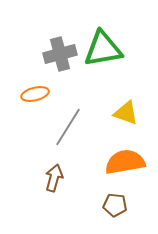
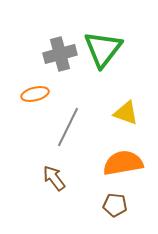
green triangle: rotated 42 degrees counterclockwise
gray line: rotated 6 degrees counterclockwise
orange semicircle: moved 2 px left, 1 px down
brown arrow: rotated 52 degrees counterclockwise
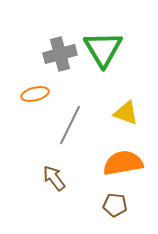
green triangle: rotated 9 degrees counterclockwise
gray line: moved 2 px right, 2 px up
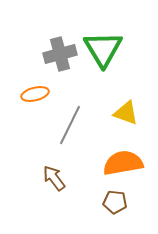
brown pentagon: moved 3 px up
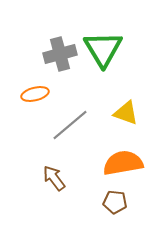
gray line: rotated 24 degrees clockwise
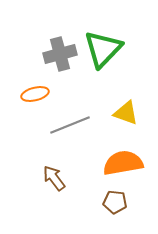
green triangle: rotated 15 degrees clockwise
gray line: rotated 18 degrees clockwise
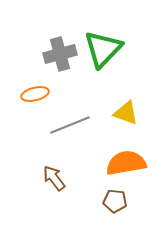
orange semicircle: moved 3 px right
brown pentagon: moved 1 px up
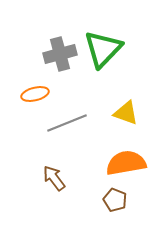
gray line: moved 3 px left, 2 px up
brown pentagon: moved 1 px up; rotated 15 degrees clockwise
